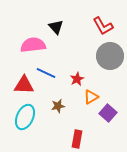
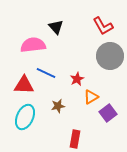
purple square: rotated 12 degrees clockwise
red rectangle: moved 2 px left
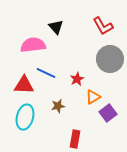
gray circle: moved 3 px down
orange triangle: moved 2 px right
cyan ellipse: rotated 10 degrees counterclockwise
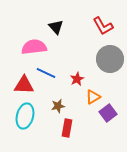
pink semicircle: moved 1 px right, 2 px down
cyan ellipse: moved 1 px up
red rectangle: moved 8 px left, 11 px up
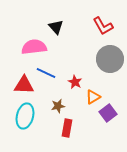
red star: moved 2 px left, 3 px down; rotated 16 degrees counterclockwise
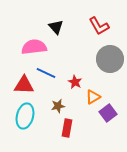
red L-shape: moved 4 px left
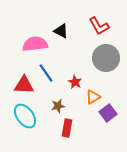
black triangle: moved 5 px right, 4 px down; rotated 21 degrees counterclockwise
pink semicircle: moved 1 px right, 3 px up
gray circle: moved 4 px left, 1 px up
blue line: rotated 30 degrees clockwise
cyan ellipse: rotated 50 degrees counterclockwise
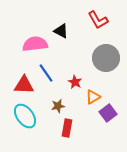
red L-shape: moved 1 px left, 6 px up
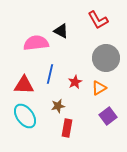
pink semicircle: moved 1 px right, 1 px up
blue line: moved 4 px right, 1 px down; rotated 48 degrees clockwise
red star: rotated 16 degrees clockwise
orange triangle: moved 6 px right, 9 px up
purple square: moved 3 px down
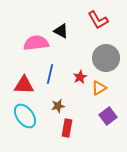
red star: moved 5 px right, 5 px up
